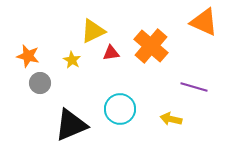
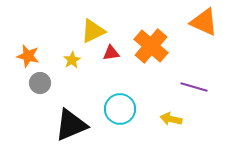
yellow star: rotated 12 degrees clockwise
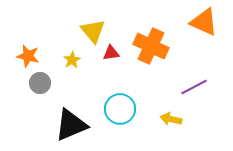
yellow triangle: rotated 44 degrees counterclockwise
orange cross: rotated 16 degrees counterclockwise
purple line: rotated 44 degrees counterclockwise
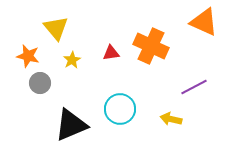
yellow triangle: moved 37 px left, 3 px up
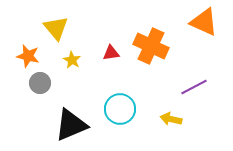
yellow star: rotated 12 degrees counterclockwise
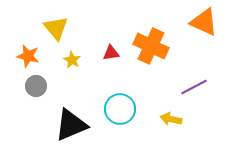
gray circle: moved 4 px left, 3 px down
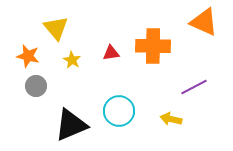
orange cross: moved 2 px right; rotated 24 degrees counterclockwise
cyan circle: moved 1 px left, 2 px down
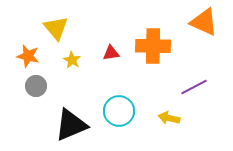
yellow arrow: moved 2 px left, 1 px up
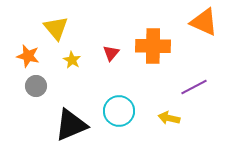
red triangle: rotated 42 degrees counterclockwise
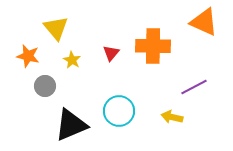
gray circle: moved 9 px right
yellow arrow: moved 3 px right, 1 px up
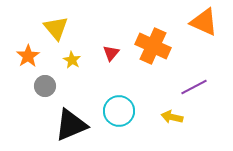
orange cross: rotated 24 degrees clockwise
orange star: rotated 25 degrees clockwise
